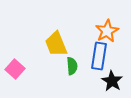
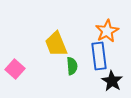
blue rectangle: rotated 16 degrees counterclockwise
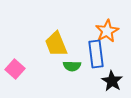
blue rectangle: moved 3 px left, 2 px up
green semicircle: rotated 96 degrees clockwise
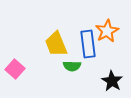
blue rectangle: moved 8 px left, 10 px up
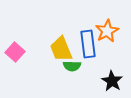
yellow trapezoid: moved 5 px right, 5 px down
pink square: moved 17 px up
